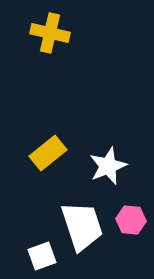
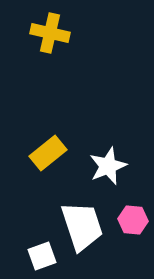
pink hexagon: moved 2 px right
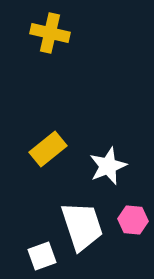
yellow rectangle: moved 4 px up
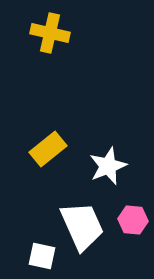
white trapezoid: rotated 6 degrees counterclockwise
white square: rotated 32 degrees clockwise
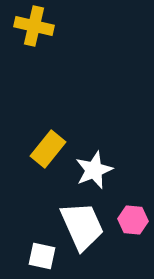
yellow cross: moved 16 px left, 7 px up
yellow rectangle: rotated 12 degrees counterclockwise
white star: moved 14 px left, 4 px down
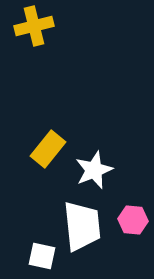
yellow cross: rotated 27 degrees counterclockwise
white trapezoid: rotated 18 degrees clockwise
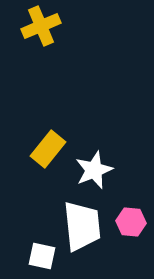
yellow cross: moved 7 px right; rotated 9 degrees counterclockwise
pink hexagon: moved 2 px left, 2 px down
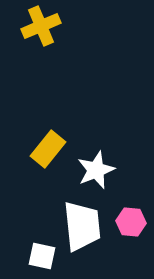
white star: moved 2 px right
